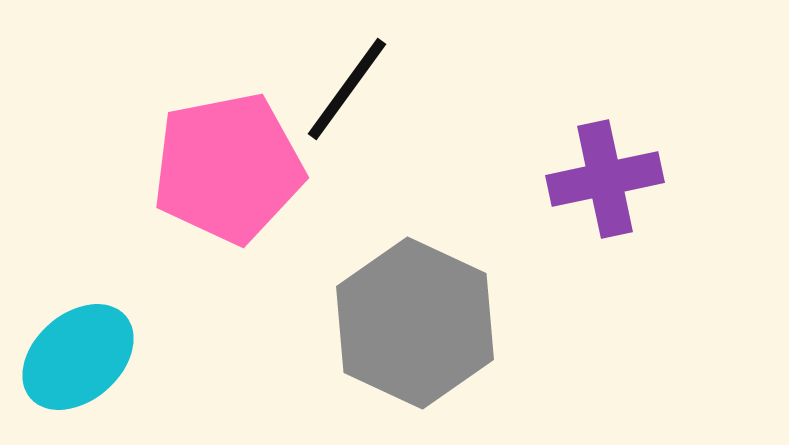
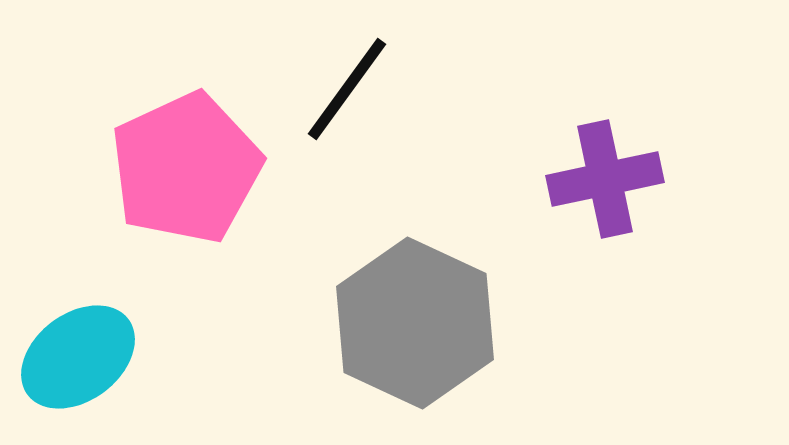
pink pentagon: moved 42 px left; rotated 14 degrees counterclockwise
cyan ellipse: rotated 4 degrees clockwise
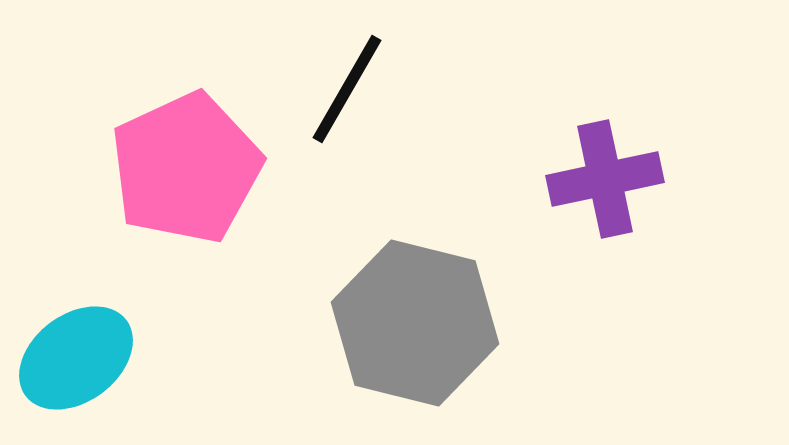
black line: rotated 6 degrees counterclockwise
gray hexagon: rotated 11 degrees counterclockwise
cyan ellipse: moved 2 px left, 1 px down
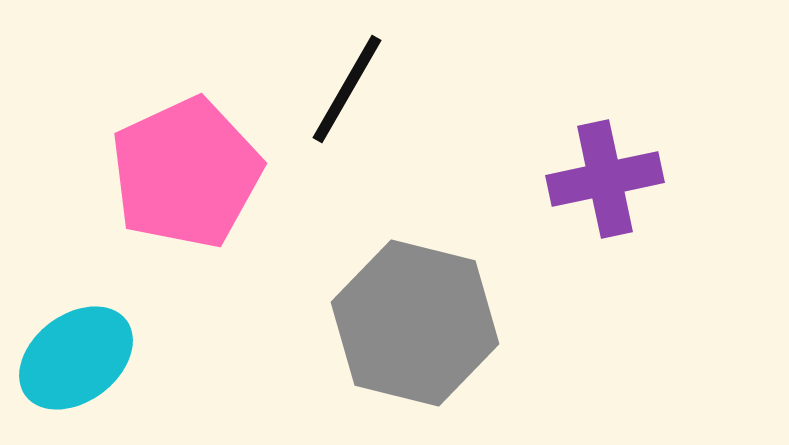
pink pentagon: moved 5 px down
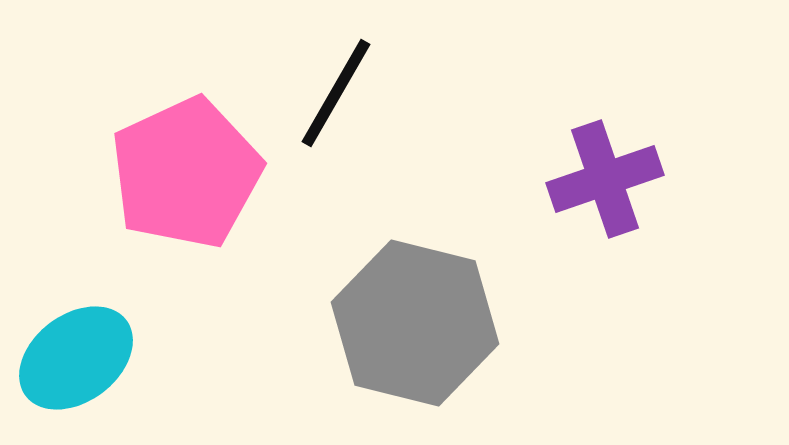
black line: moved 11 px left, 4 px down
purple cross: rotated 7 degrees counterclockwise
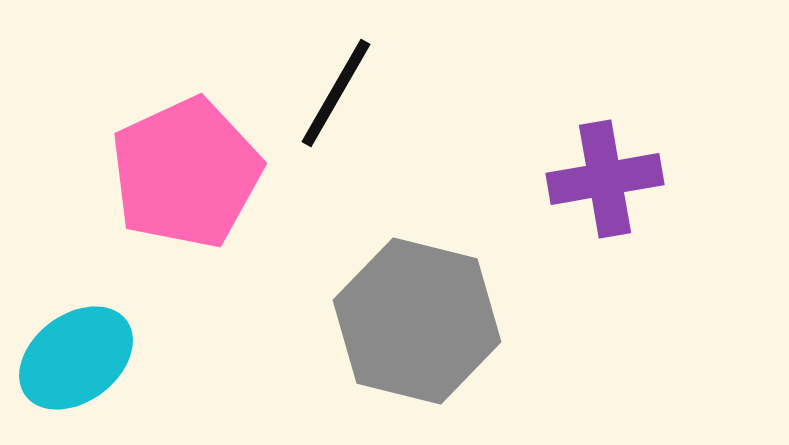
purple cross: rotated 9 degrees clockwise
gray hexagon: moved 2 px right, 2 px up
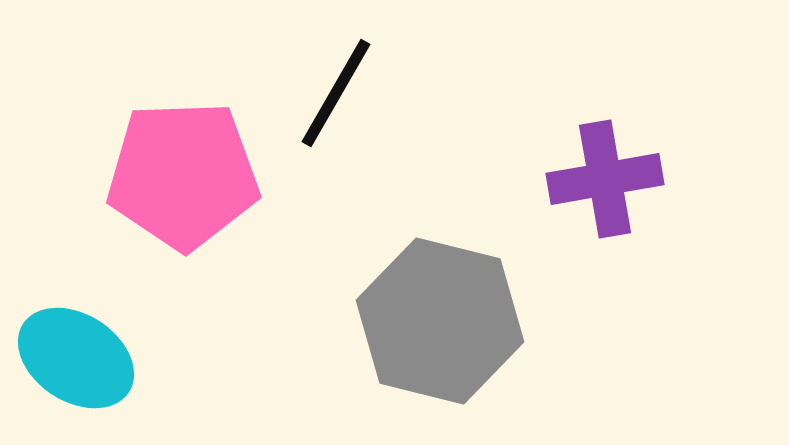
pink pentagon: moved 3 px left, 2 px down; rotated 23 degrees clockwise
gray hexagon: moved 23 px right
cyan ellipse: rotated 70 degrees clockwise
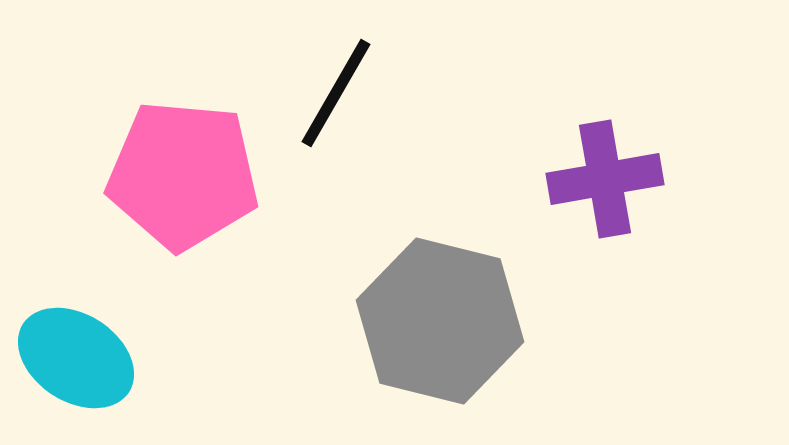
pink pentagon: rotated 7 degrees clockwise
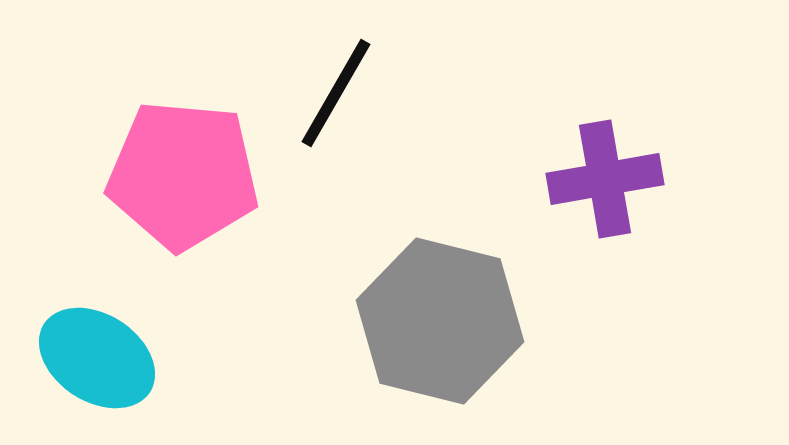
cyan ellipse: moved 21 px right
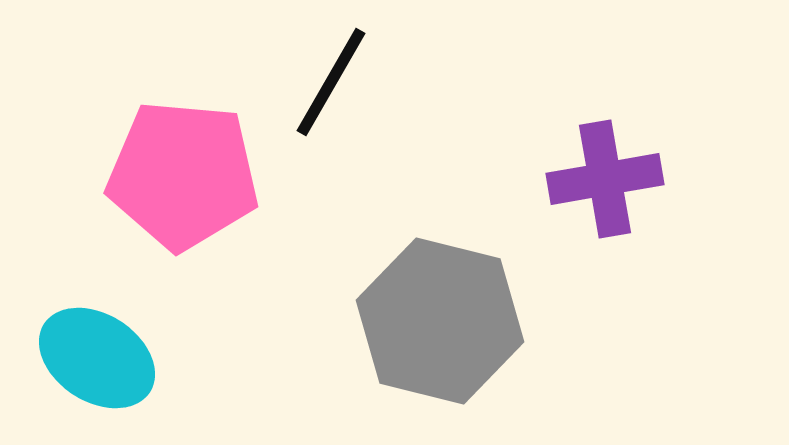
black line: moved 5 px left, 11 px up
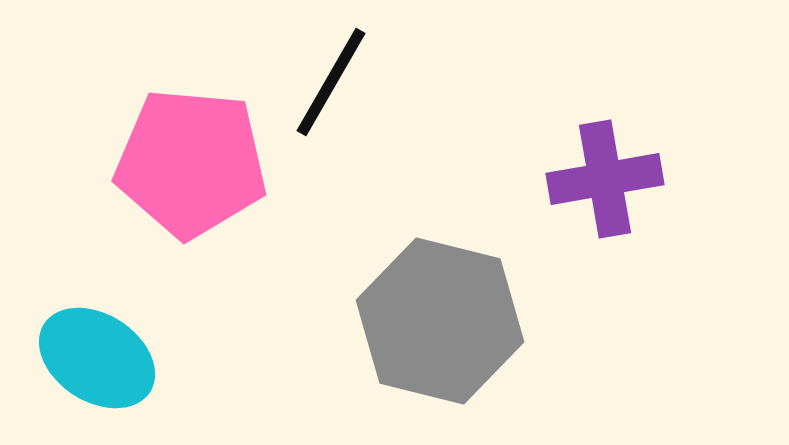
pink pentagon: moved 8 px right, 12 px up
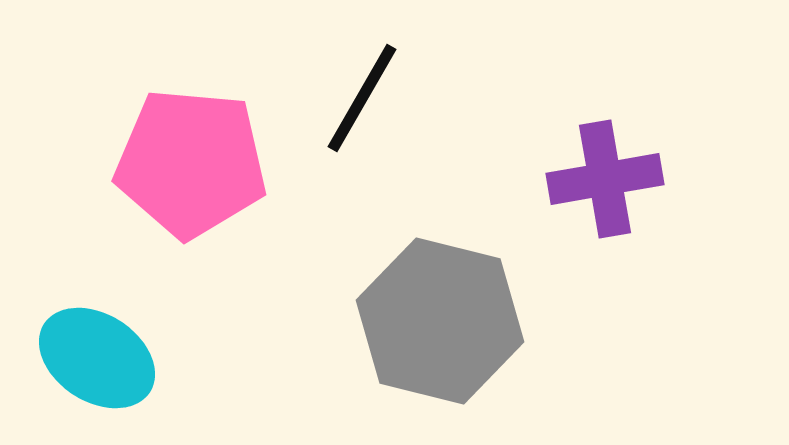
black line: moved 31 px right, 16 px down
